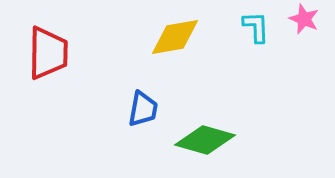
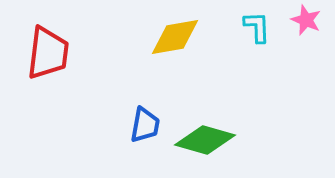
pink star: moved 2 px right, 1 px down
cyan L-shape: moved 1 px right
red trapezoid: rotated 6 degrees clockwise
blue trapezoid: moved 2 px right, 16 px down
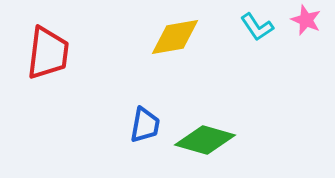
cyan L-shape: rotated 148 degrees clockwise
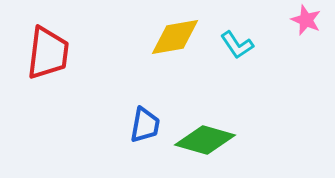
cyan L-shape: moved 20 px left, 18 px down
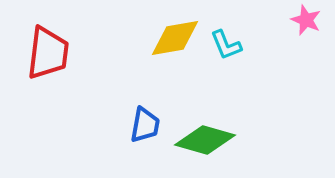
yellow diamond: moved 1 px down
cyan L-shape: moved 11 px left; rotated 12 degrees clockwise
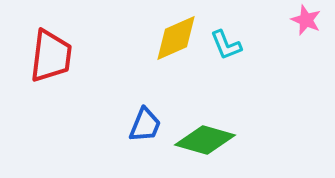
yellow diamond: moved 1 px right; rotated 14 degrees counterclockwise
red trapezoid: moved 3 px right, 3 px down
blue trapezoid: rotated 12 degrees clockwise
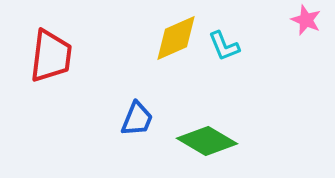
cyan L-shape: moved 2 px left, 1 px down
blue trapezoid: moved 8 px left, 6 px up
green diamond: moved 2 px right, 1 px down; rotated 14 degrees clockwise
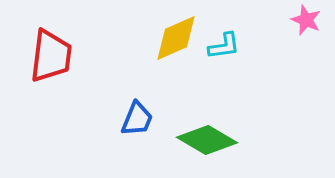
cyan L-shape: rotated 76 degrees counterclockwise
green diamond: moved 1 px up
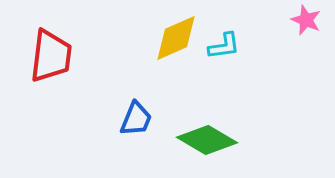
blue trapezoid: moved 1 px left
